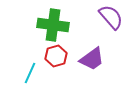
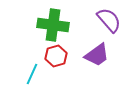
purple semicircle: moved 2 px left, 3 px down
purple trapezoid: moved 5 px right, 4 px up
cyan line: moved 2 px right, 1 px down
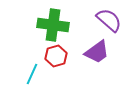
purple semicircle: rotated 8 degrees counterclockwise
purple trapezoid: moved 3 px up
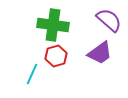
purple trapezoid: moved 3 px right, 1 px down
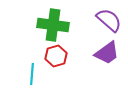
purple trapezoid: moved 7 px right
cyan line: rotated 20 degrees counterclockwise
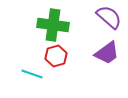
purple semicircle: moved 3 px up
cyan line: rotated 75 degrees counterclockwise
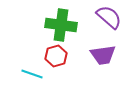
green cross: moved 8 px right
purple trapezoid: moved 4 px left, 2 px down; rotated 28 degrees clockwise
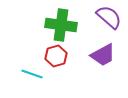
purple trapezoid: rotated 20 degrees counterclockwise
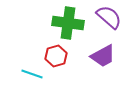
green cross: moved 7 px right, 2 px up
purple trapezoid: moved 1 px down
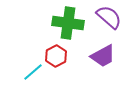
red hexagon: rotated 10 degrees counterclockwise
cyan line: moved 1 px right, 2 px up; rotated 60 degrees counterclockwise
